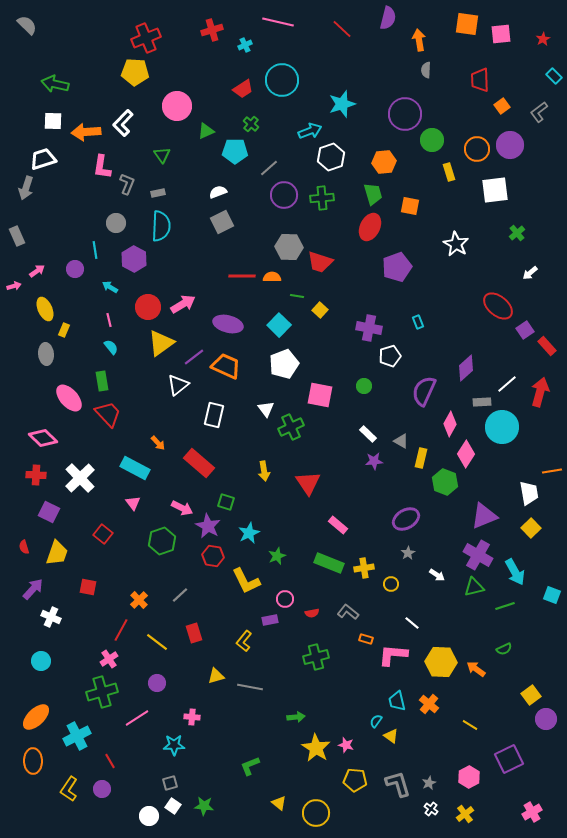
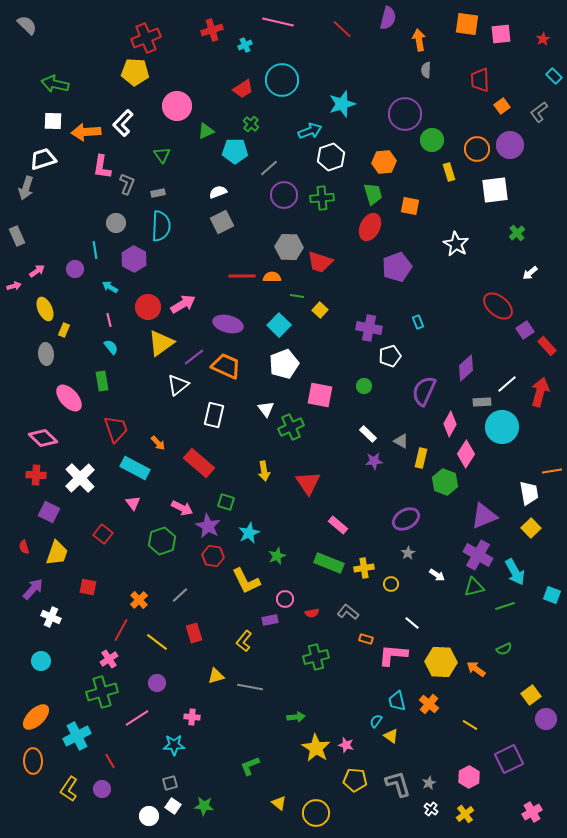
red trapezoid at (108, 414): moved 8 px right, 15 px down; rotated 24 degrees clockwise
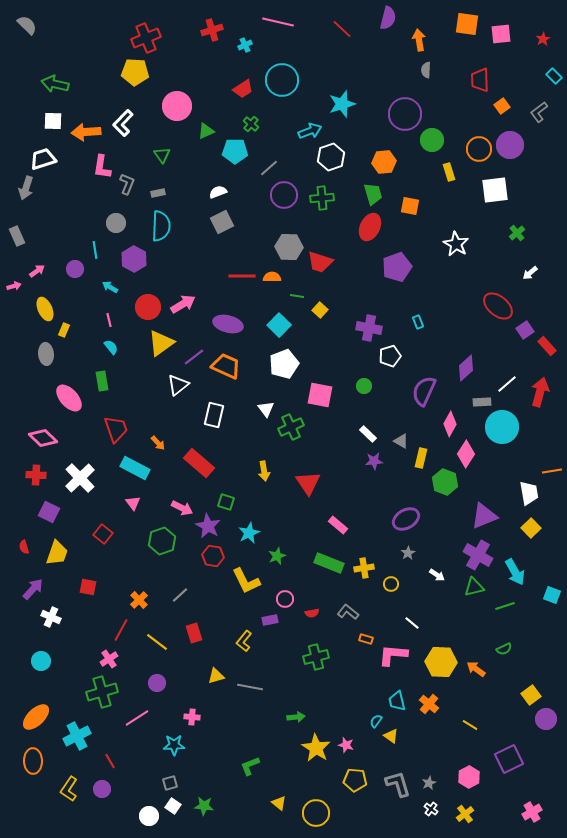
orange circle at (477, 149): moved 2 px right
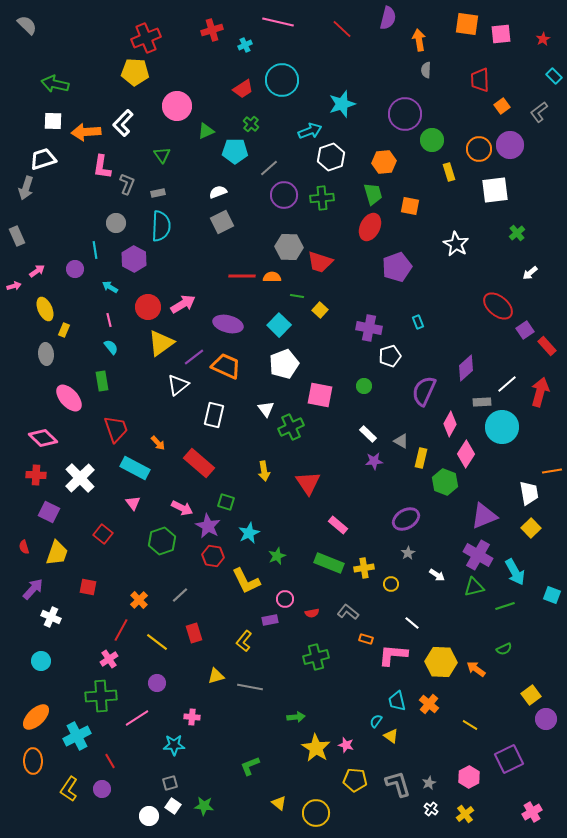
green cross at (102, 692): moved 1 px left, 4 px down; rotated 12 degrees clockwise
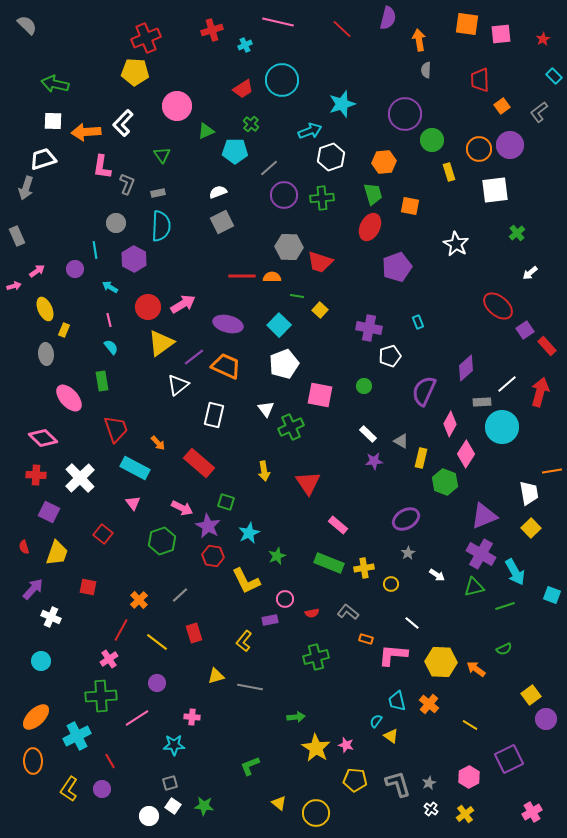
purple cross at (478, 555): moved 3 px right, 1 px up
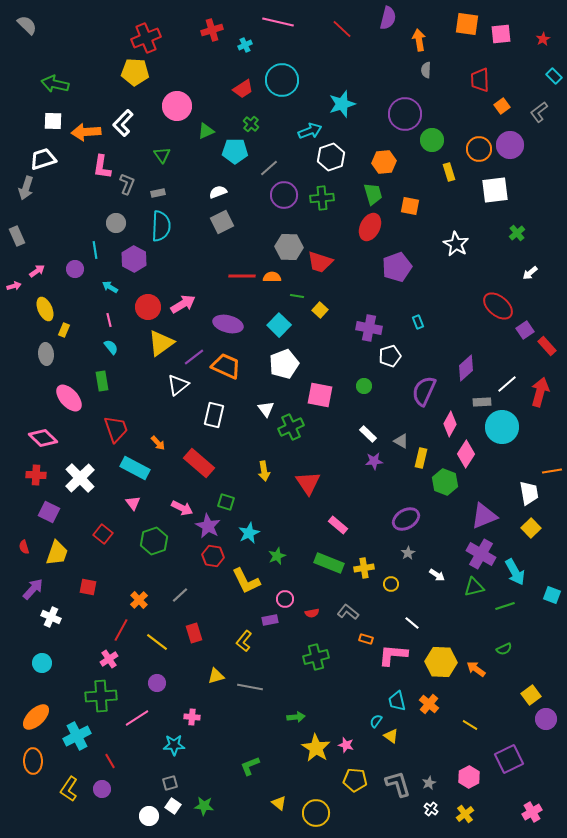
green hexagon at (162, 541): moved 8 px left
cyan circle at (41, 661): moved 1 px right, 2 px down
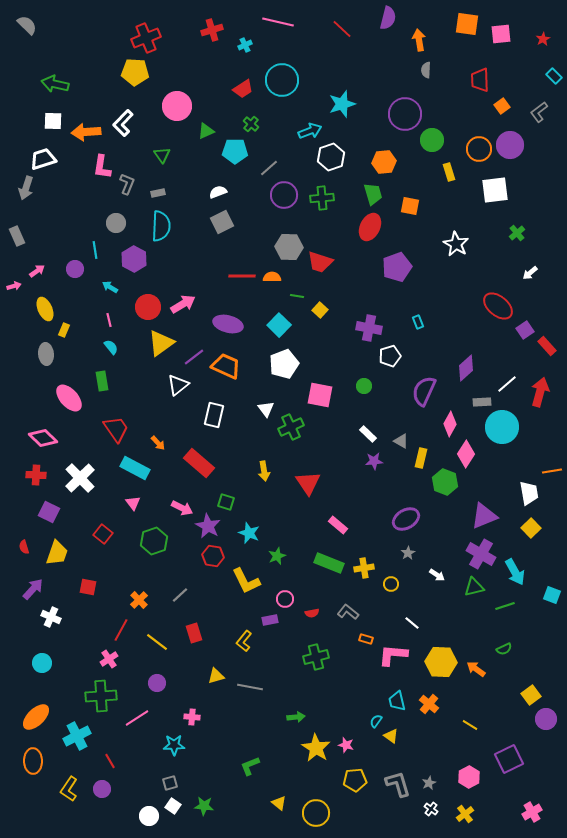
red trapezoid at (116, 429): rotated 16 degrees counterclockwise
cyan star at (249, 533): rotated 25 degrees counterclockwise
yellow pentagon at (355, 780): rotated 10 degrees counterclockwise
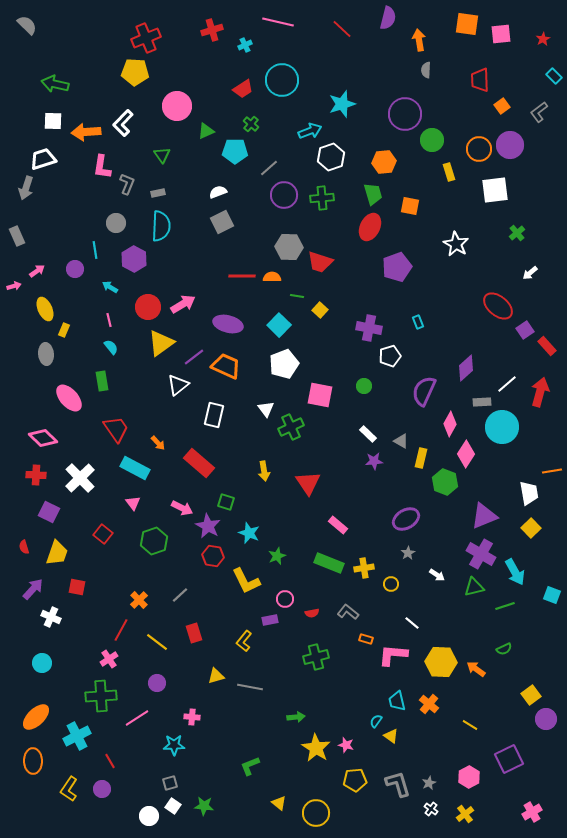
red square at (88, 587): moved 11 px left
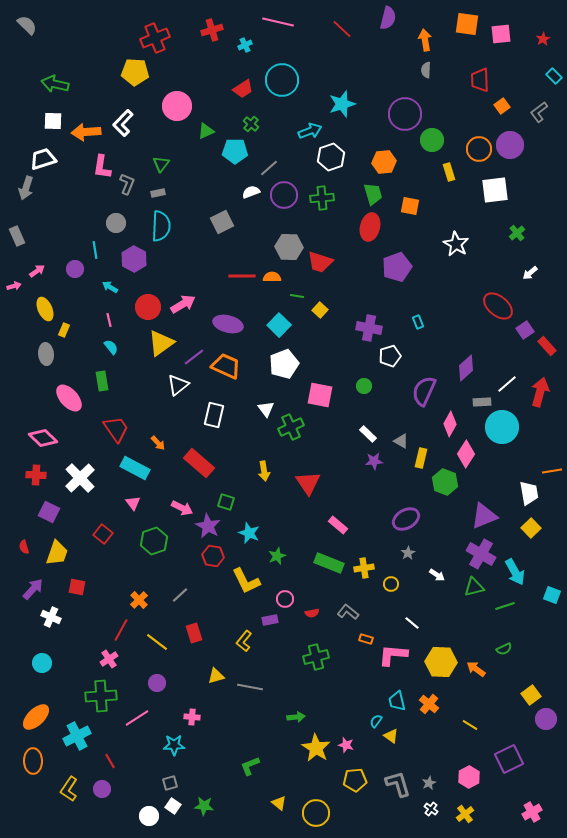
red cross at (146, 38): moved 9 px right
orange arrow at (419, 40): moved 6 px right
green triangle at (162, 155): moved 1 px left, 9 px down; rotated 12 degrees clockwise
white semicircle at (218, 192): moved 33 px right
red ellipse at (370, 227): rotated 12 degrees counterclockwise
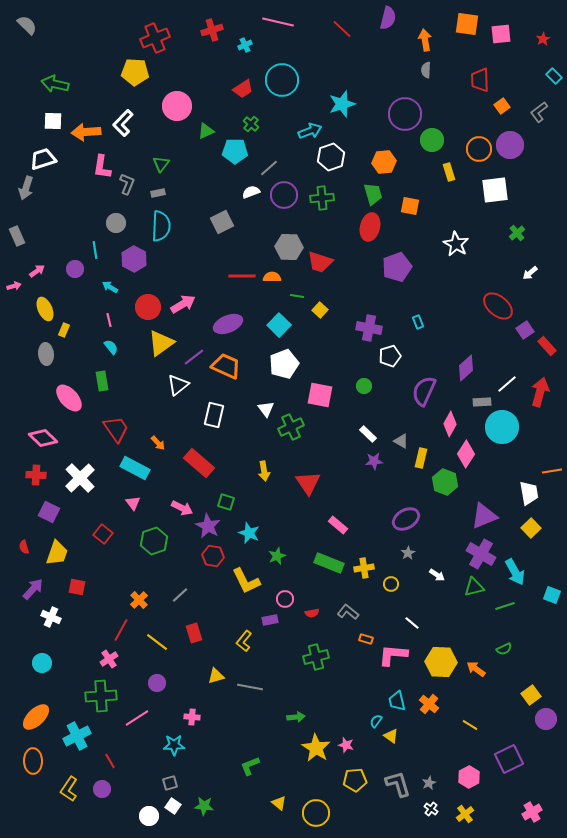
purple ellipse at (228, 324): rotated 36 degrees counterclockwise
